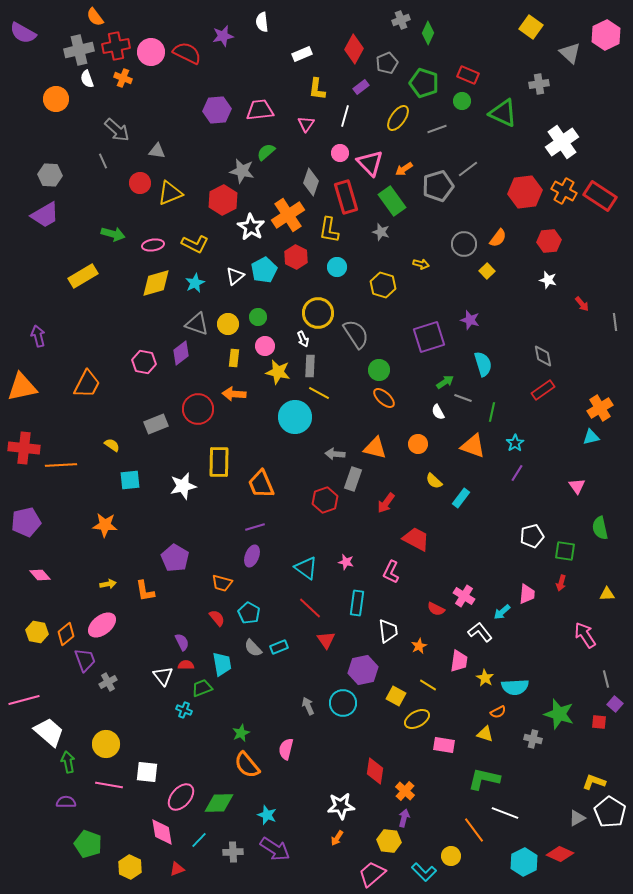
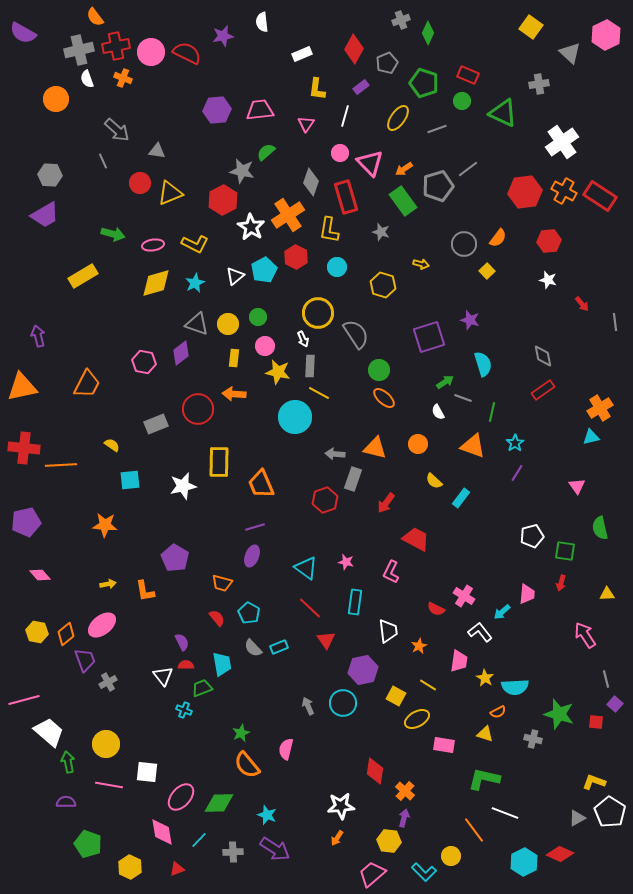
green rectangle at (392, 201): moved 11 px right
cyan rectangle at (357, 603): moved 2 px left, 1 px up
red square at (599, 722): moved 3 px left
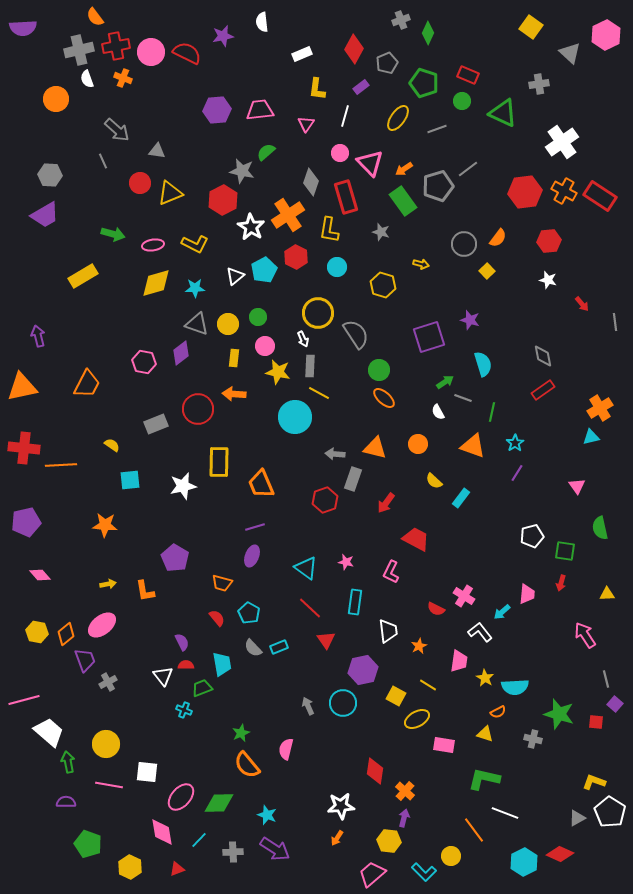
purple semicircle at (23, 33): moved 5 px up; rotated 32 degrees counterclockwise
cyan star at (195, 283): moved 5 px down; rotated 24 degrees clockwise
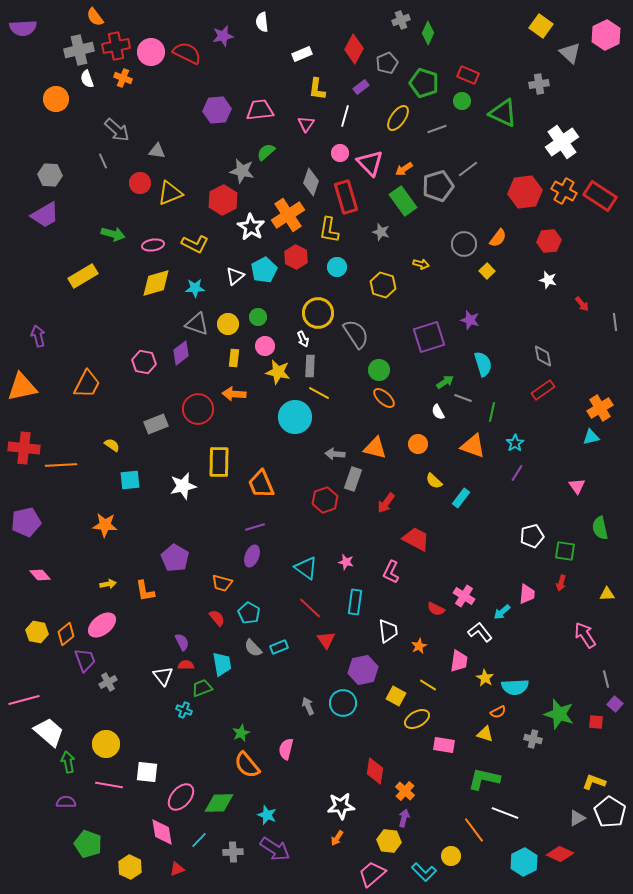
yellow square at (531, 27): moved 10 px right, 1 px up
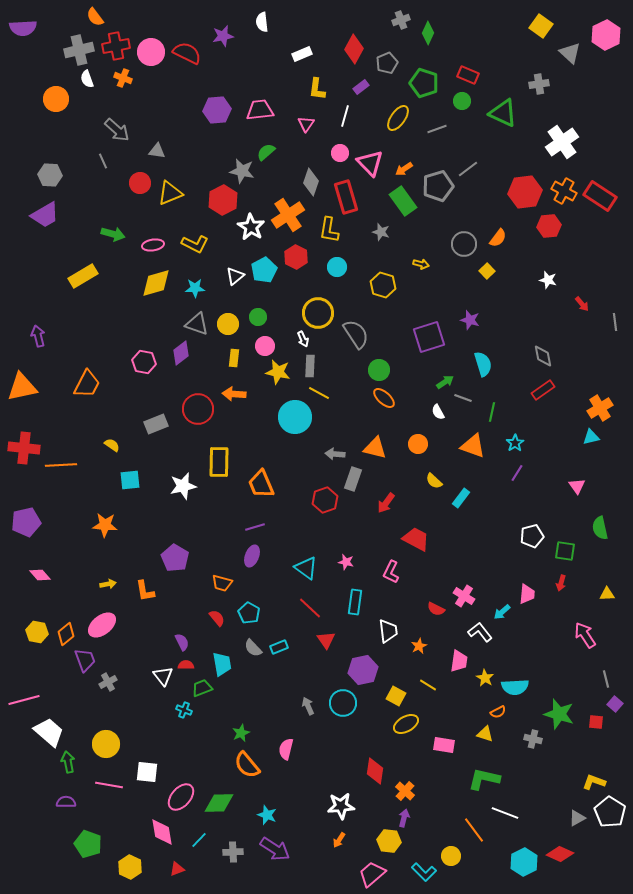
red hexagon at (549, 241): moved 15 px up
yellow ellipse at (417, 719): moved 11 px left, 5 px down
orange arrow at (337, 838): moved 2 px right, 2 px down
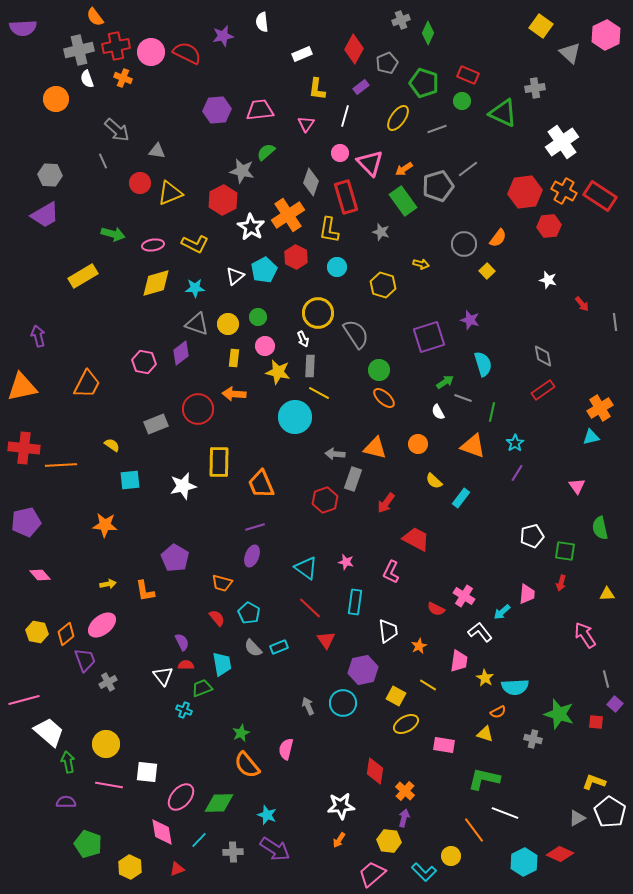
gray cross at (539, 84): moved 4 px left, 4 px down
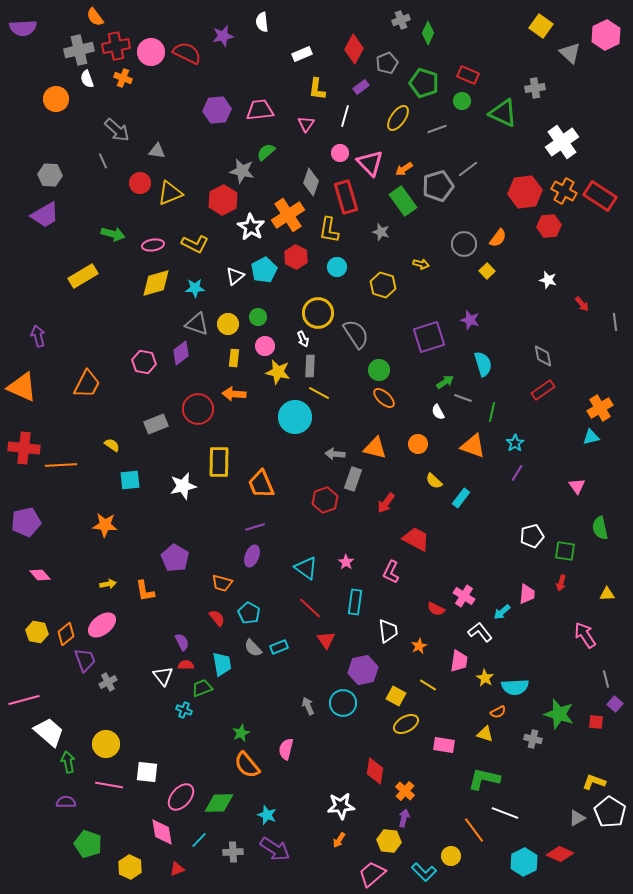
orange triangle at (22, 387): rotated 36 degrees clockwise
pink star at (346, 562): rotated 21 degrees clockwise
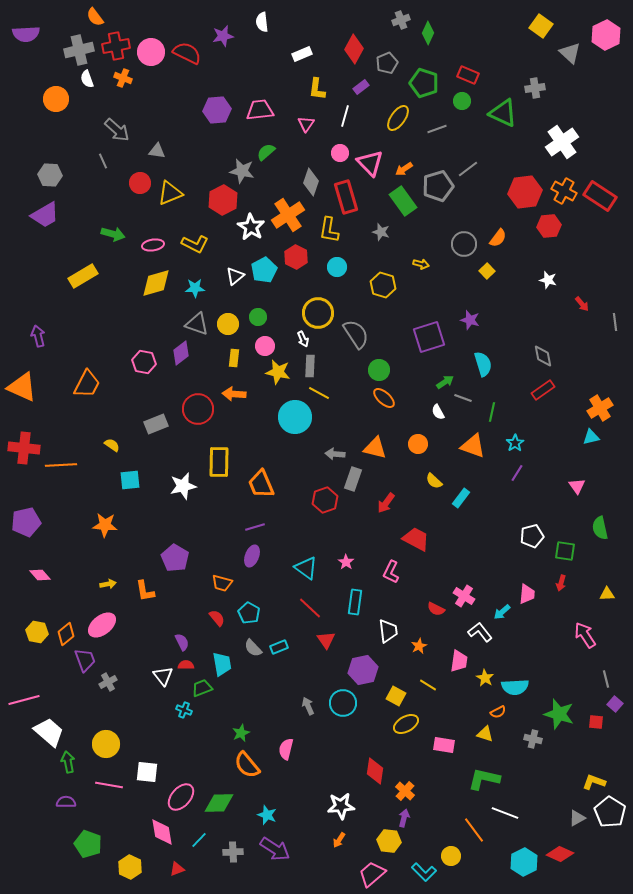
purple semicircle at (23, 28): moved 3 px right, 6 px down
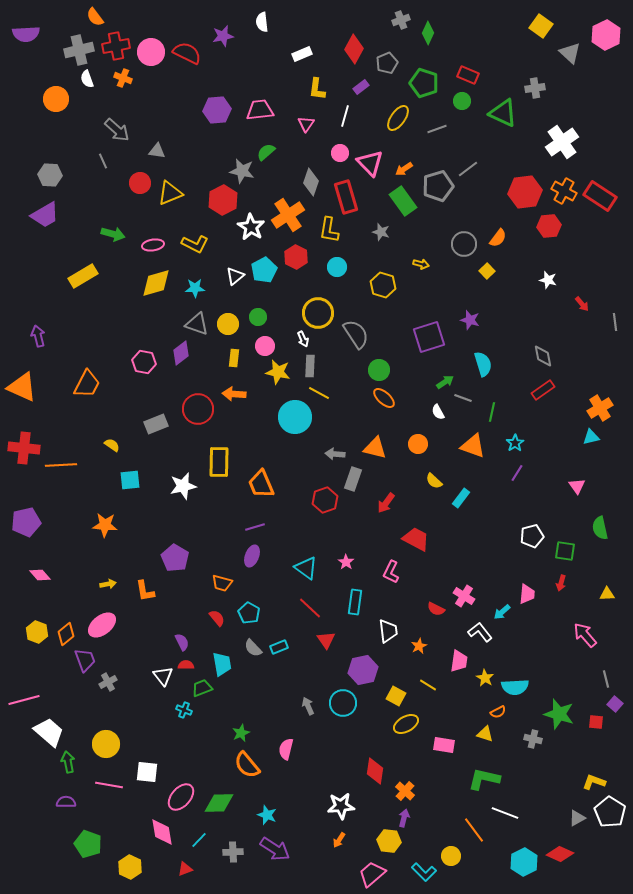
yellow hexagon at (37, 632): rotated 10 degrees clockwise
pink arrow at (585, 635): rotated 8 degrees counterclockwise
red triangle at (177, 869): moved 8 px right
